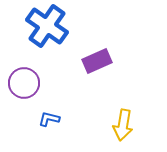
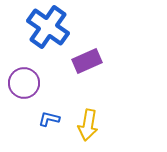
blue cross: moved 1 px right, 1 px down
purple rectangle: moved 10 px left
yellow arrow: moved 35 px left
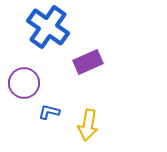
purple rectangle: moved 1 px right, 1 px down
blue L-shape: moved 7 px up
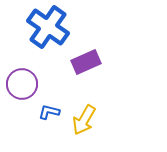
purple rectangle: moved 2 px left
purple circle: moved 2 px left, 1 px down
yellow arrow: moved 4 px left, 5 px up; rotated 20 degrees clockwise
